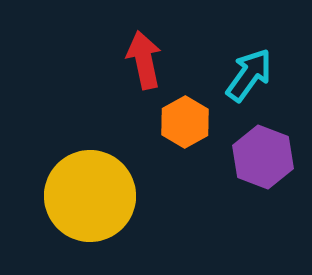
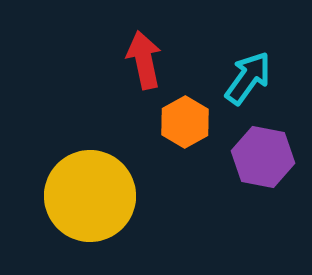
cyan arrow: moved 1 px left, 3 px down
purple hexagon: rotated 10 degrees counterclockwise
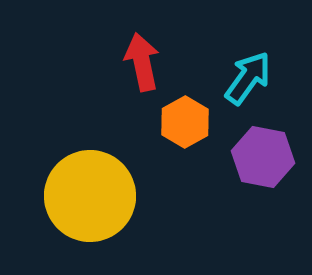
red arrow: moved 2 px left, 2 px down
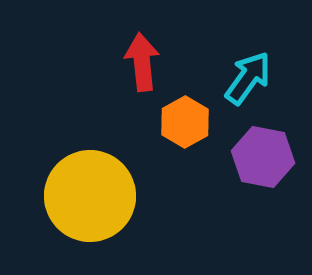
red arrow: rotated 6 degrees clockwise
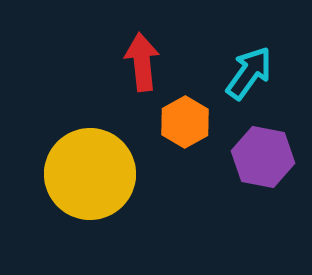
cyan arrow: moved 1 px right, 5 px up
yellow circle: moved 22 px up
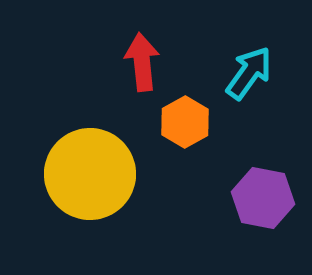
purple hexagon: moved 41 px down
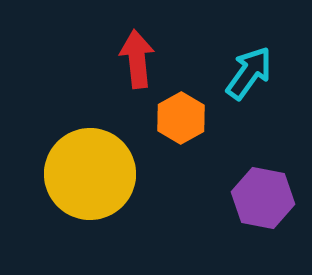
red arrow: moved 5 px left, 3 px up
orange hexagon: moved 4 px left, 4 px up
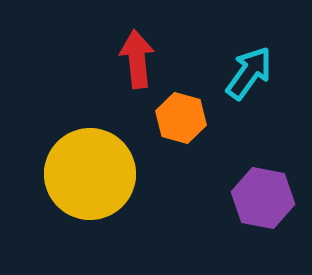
orange hexagon: rotated 15 degrees counterclockwise
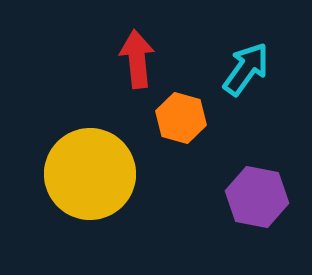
cyan arrow: moved 3 px left, 4 px up
purple hexagon: moved 6 px left, 1 px up
